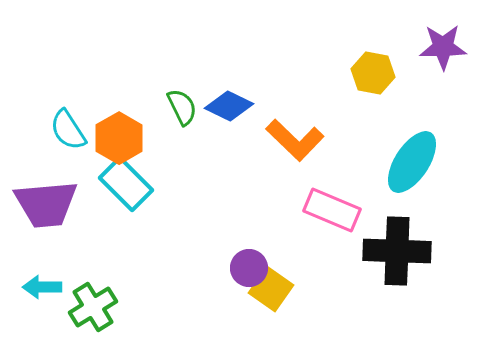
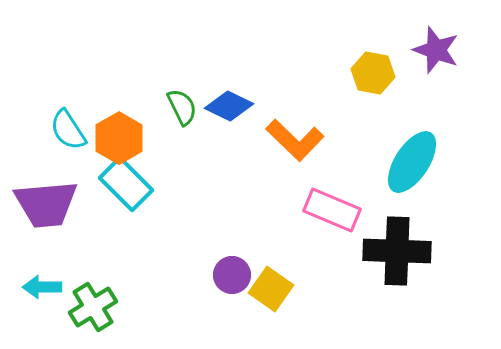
purple star: moved 7 px left, 3 px down; rotated 21 degrees clockwise
purple circle: moved 17 px left, 7 px down
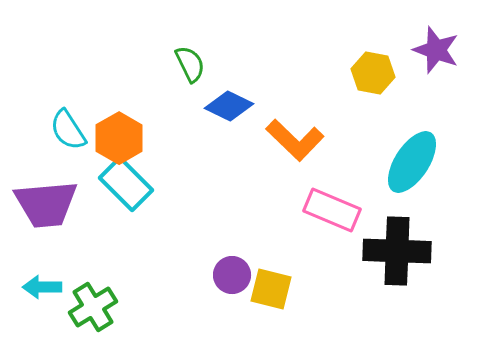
green semicircle: moved 8 px right, 43 px up
yellow square: rotated 21 degrees counterclockwise
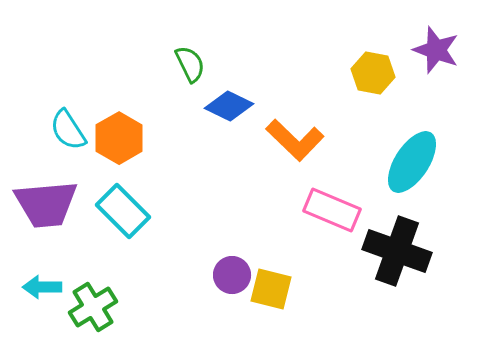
cyan rectangle: moved 3 px left, 27 px down
black cross: rotated 18 degrees clockwise
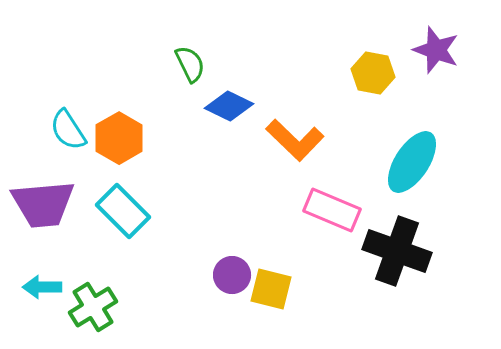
purple trapezoid: moved 3 px left
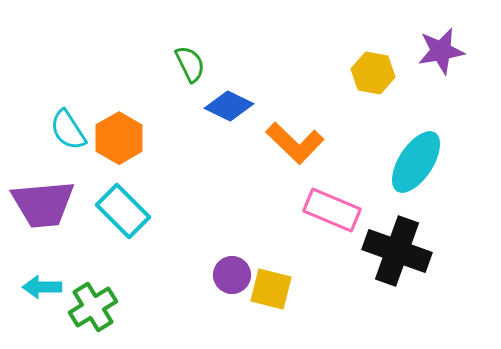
purple star: moved 5 px right, 1 px down; rotated 30 degrees counterclockwise
orange L-shape: moved 3 px down
cyan ellipse: moved 4 px right
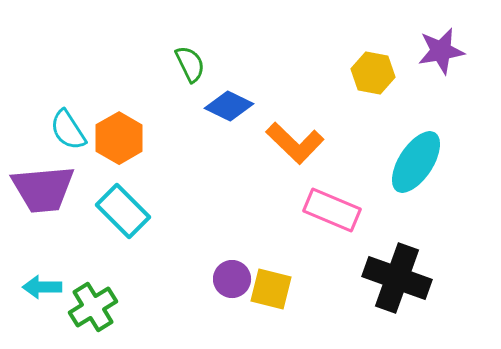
purple trapezoid: moved 15 px up
black cross: moved 27 px down
purple circle: moved 4 px down
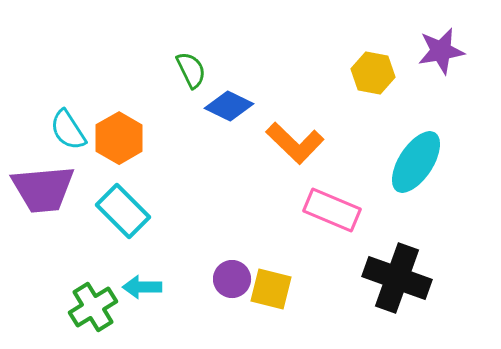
green semicircle: moved 1 px right, 6 px down
cyan arrow: moved 100 px right
